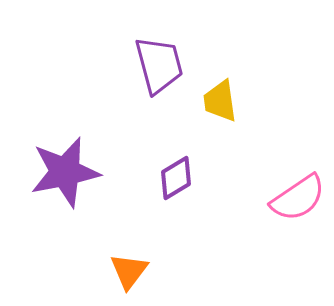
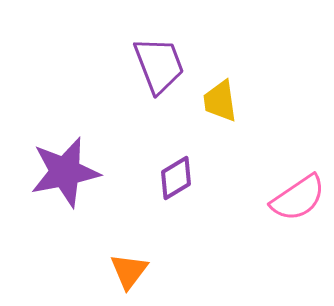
purple trapezoid: rotated 6 degrees counterclockwise
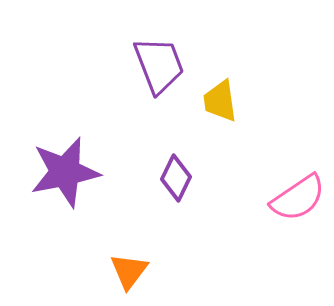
purple diamond: rotated 33 degrees counterclockwise
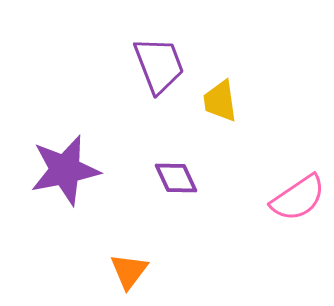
purple star: moved 2 px up
purple diamond: rotated 51 degrees counterclockwise
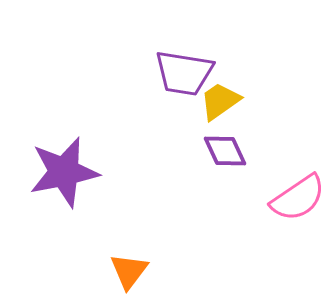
purple trapezoid: moved 25 px right, 8 px down; rotated 120 degrees clockwise
yellow trapezoid: rotated 63 degrees clockwise
purple star: moved 1 px left, 2 px down
purple diamond: moved 49 px right, 27 px up
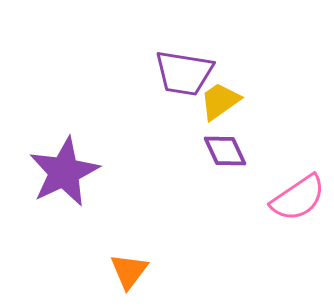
purple star: rotated 14 degrees counterclockwise
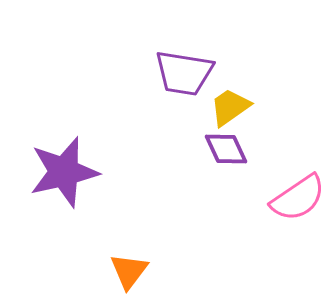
yellow trapezoid: moved 10 px right, 6 px down
purple diamond: moved 1 px right, 2 px up
purple star: rotated 12 degrees clockwise
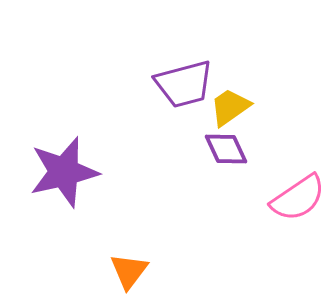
purple trapezoid: moved 11 px down; rotated 24 degrees counterclockwise
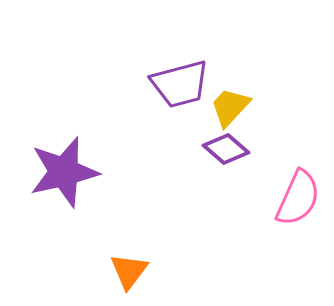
purple trapezoid: moved 4 px left
yellow trapezoid: rotated 12 degrees counterclockwise
purple diamond: rotated 24 degrees counterclockwise
pink semicircle: rotated 32 degrees counterclockwise
